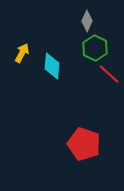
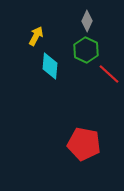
green hexagon: moved 9 px left, 2 px down
yellow arrow: moved 14 px right, 17 px up
cyan diamond: moved 2 px left
red pentagon: rotated 8 degrees counterclockwise
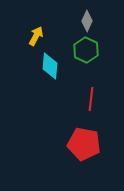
red line: moved 18 px left, 25 px down; rotated 55 degrees clockwise
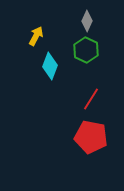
cyan diamond: rotated 16 degrees clockwise
red line: rotated 25 degrees clockwise
red pentagon: moved 7 px right, 7 px up
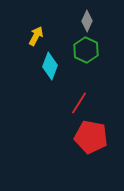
red line: moved 12 px left, 4 px down
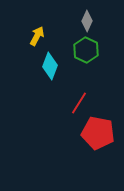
yellow arrow: moved 1 px right
red pentagon: moved 7 px right, 4 px up
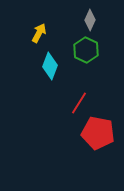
gray diamond: moved 3 px right, 1 px up
yellow arrow: moved 2 px right, 3 px up
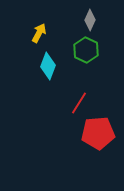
cyan diamond: moved 2 px left
red pentagon: rotated 16 degrees counterclockwise
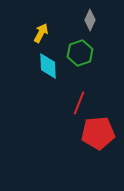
yellow arrow: moved 2 px right
green hexagon: moved 6 px left, 3 px down; rotated 15 degrees clockwise
cyan diamond: rotated 24 degrees counterclockwise
red line: rotated 10 degrees counterclockwise
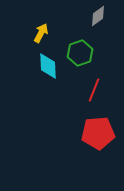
gray diamond: moved 8 px right, 4 px up; rotated 30 degrees clockwise
red line: moved 15 px right, 13 px up
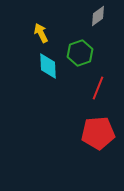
yellow arrow: rotated 54 degrees counterclockwise
red line: moved 4 px right, 2 px up
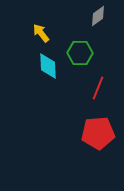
yellow arrow: rotated 12 degrees counterclockwise
green hexagon: rotated 20 degrees clockwise
